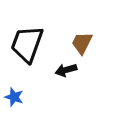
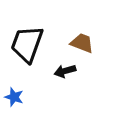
brown trapezoid: rotated 85 degrees clockwise
black arrow: moved 1 px left, 1 px down
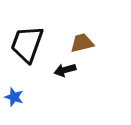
brown trapezoid: rotated 35 degrees counterclockwise
black arrow: moved 1 px up
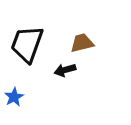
blue star: rotated 24 degrees clockwise
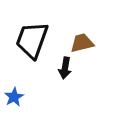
black trapezoid: moved 5 px right, 4 px up
black arrow: moved 2 px up; rotated 65 degrees counterclockwise
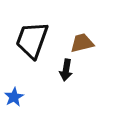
black arrow: moved 1 px right, 2 px down
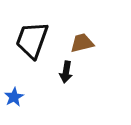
black arrow: moved 2 px down
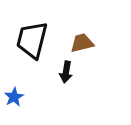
black trapezoid: rotated 6 degrees counterclockwise
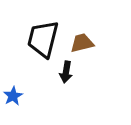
black trapezoid: moved 11 px right, 1 px up
blue star: moved 1 px left, 1 px up
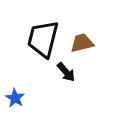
black arrow: rotated 50 degrees counterclockwise
blue star: moved 2 px right, 2 px down; rotated 12 degrees counterclockwise
